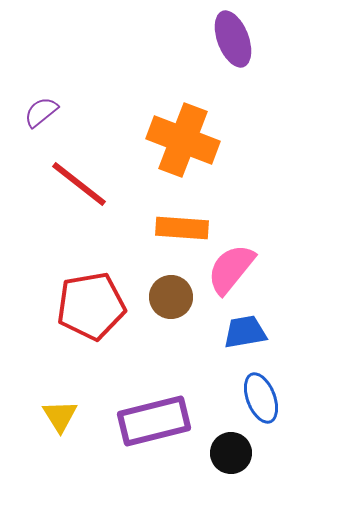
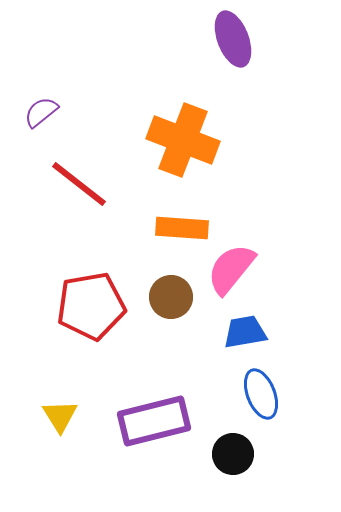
blue ellipse: moved 4 px up
black circle: moved 2 px right, 1 px down
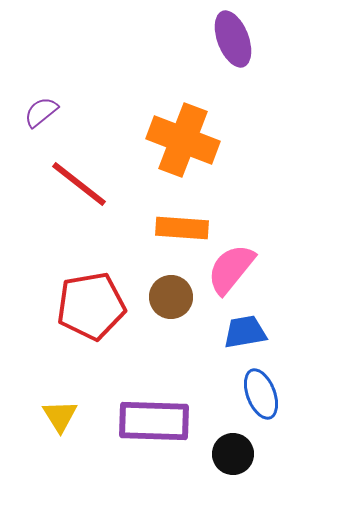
purple rectangle: rotated 16 degrees clockwise
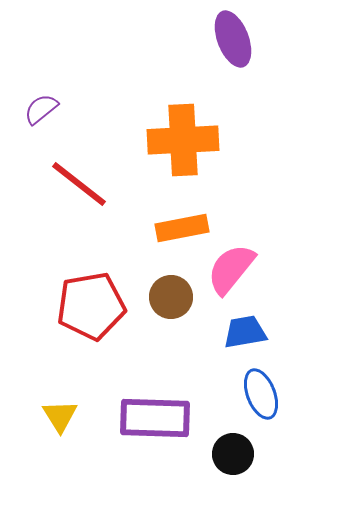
purple semicircle: moved 3 px up
orange cross: rotated 24 degrees counterclockwise
orange rectangle: rotated 15 degrees counterclockwise
purple rectangle: moved 1 px right, 3 px up
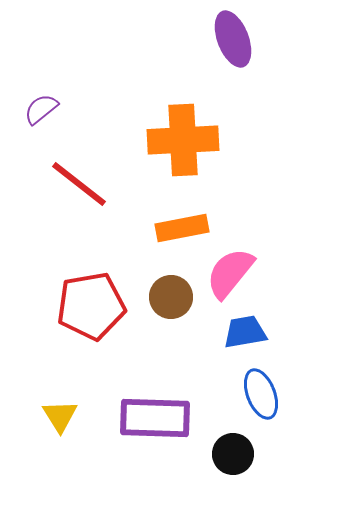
pink semicircle: moved 1 px left, 4 px down
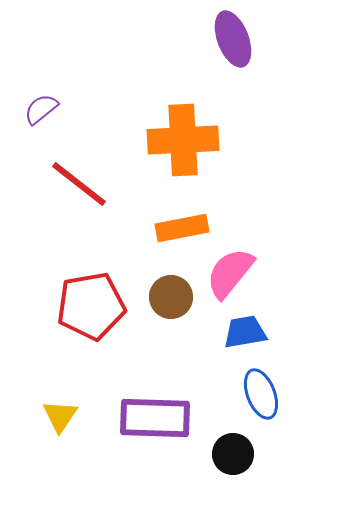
yellow triangle: rotated 6 degrees clockwise
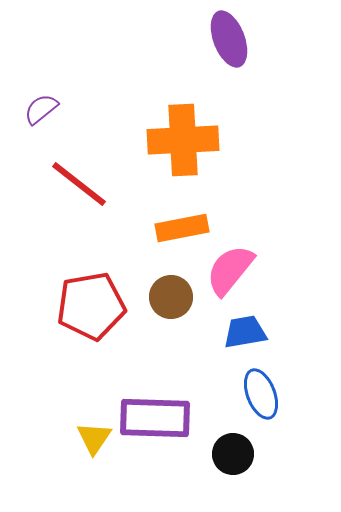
purple ellipse: moved 4 px left
pink semicircle: moved 3 px up
yellow triangle: moved 34 px right, 22 px down
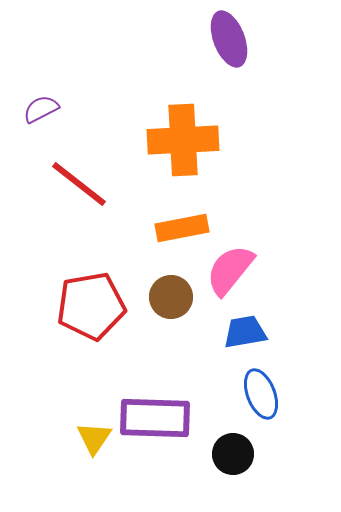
purple semicircle: rotated 12 degrees clockwise
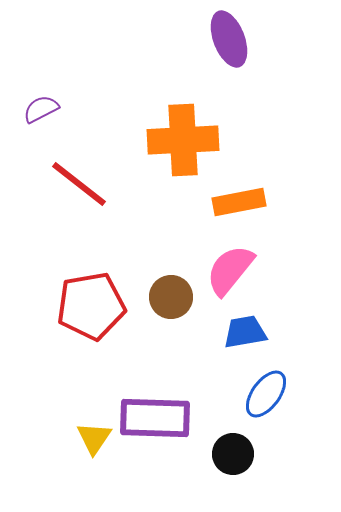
orange rectangle: moved 57 px right, 26 px up
blue ellipse: moved 5 px right; rotated 57 degrees clockwise
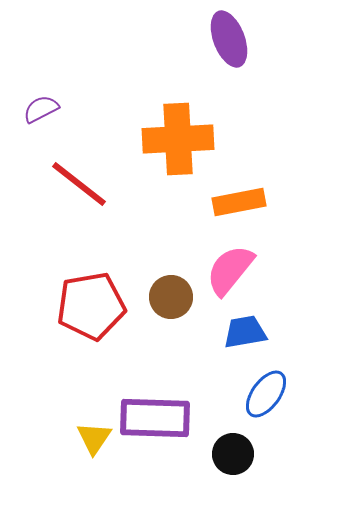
orange cross: moved 5 px left, 1 px up
